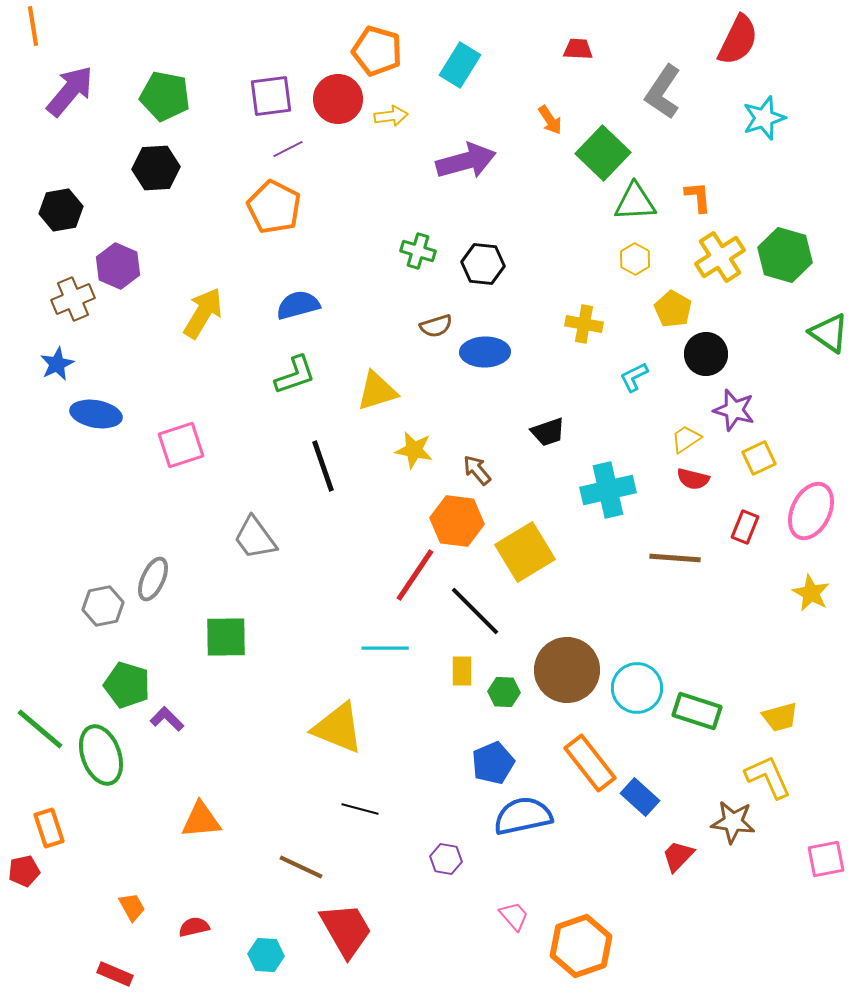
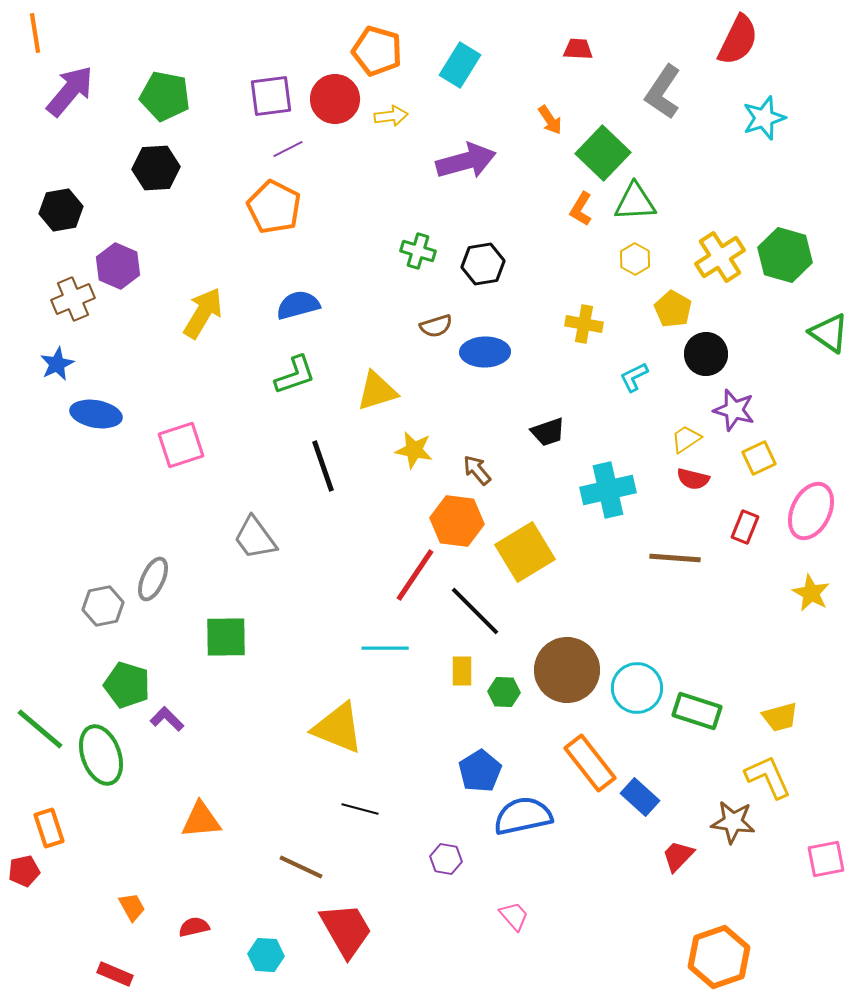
orange line at (33, 26): moved 2 px right, 7 px down
red circle at (338, 99): moved 3 px left
orange L-shape at (698, 197): moved 117 px left, 12 px down; rotated 144 degrees counterclockwise
black hexagon at (483, 264): rotated 15 degrees counterclockwise
blue pentagon at (493, 763): moved 13 px left, 8 px down; rotated 9 degrees counterclockwise
orange hexagon at (581, 946): moved 138 px right, 11 px down
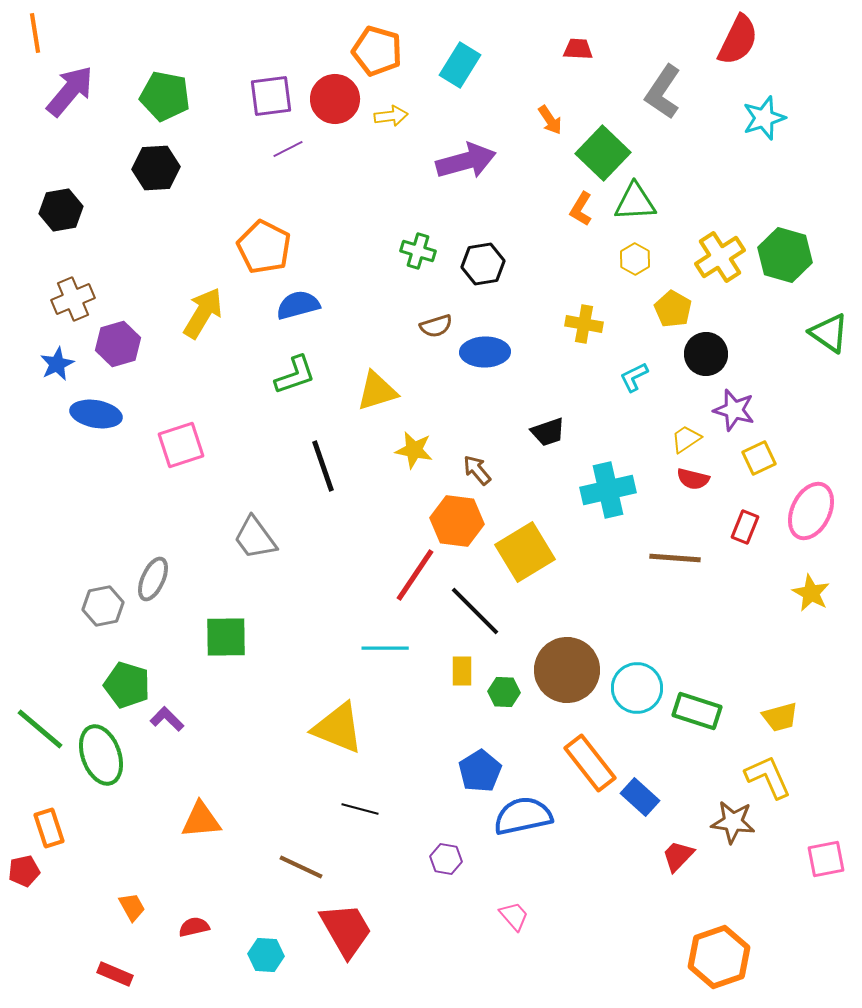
orange pentagon at (274, 207): moved 10 px left, 40 px down
purple hexagon at (118, 266): moved 78 px down; rotated 21 degrees clockwise
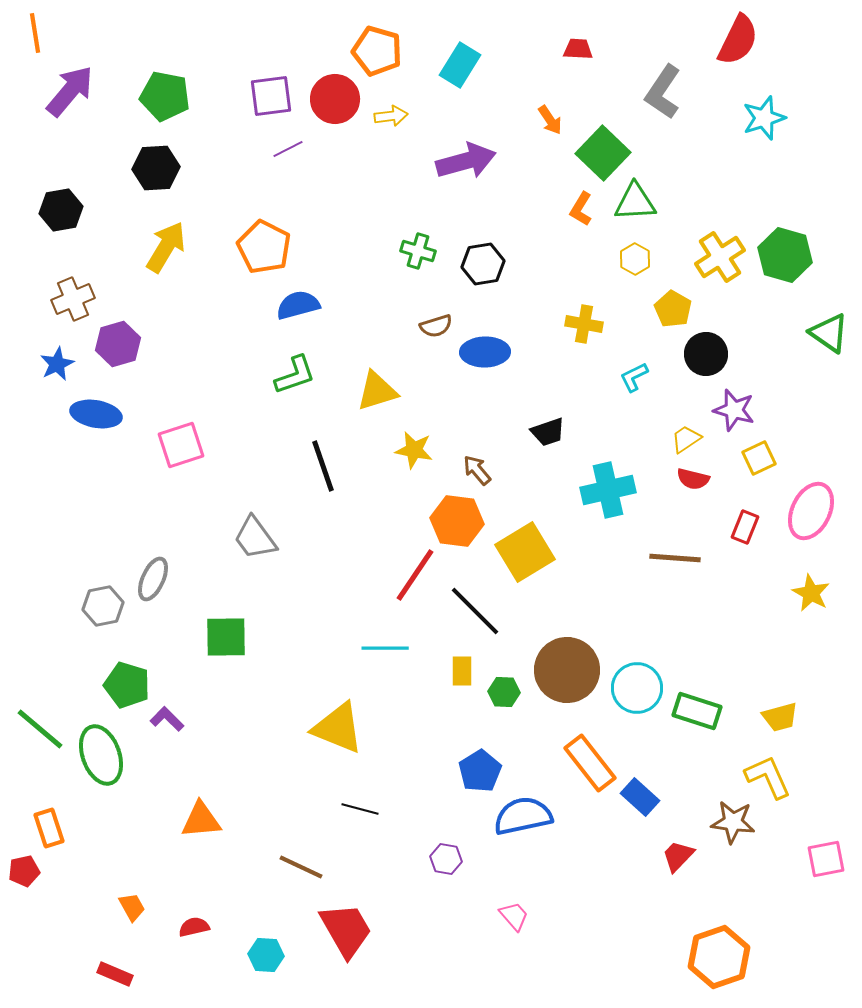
yellow arrow at (203, 313): moved 37 px left, 66 px up
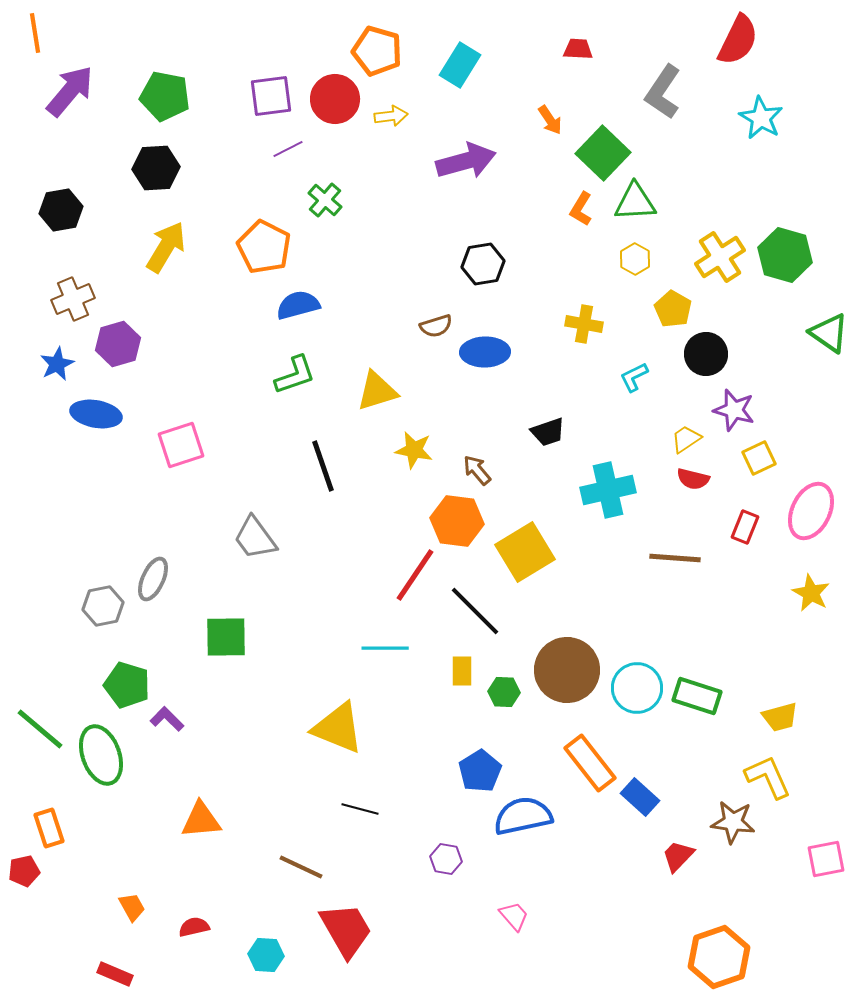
cyan star at (764, 118): moved 3 px left; rotated 24 degrees counterclockwise
green cross at (418, 251): moved 93 px left, 51 px up; rotated 24 degrees clockwise
green rectangle at (697, 711): moved 15 px up
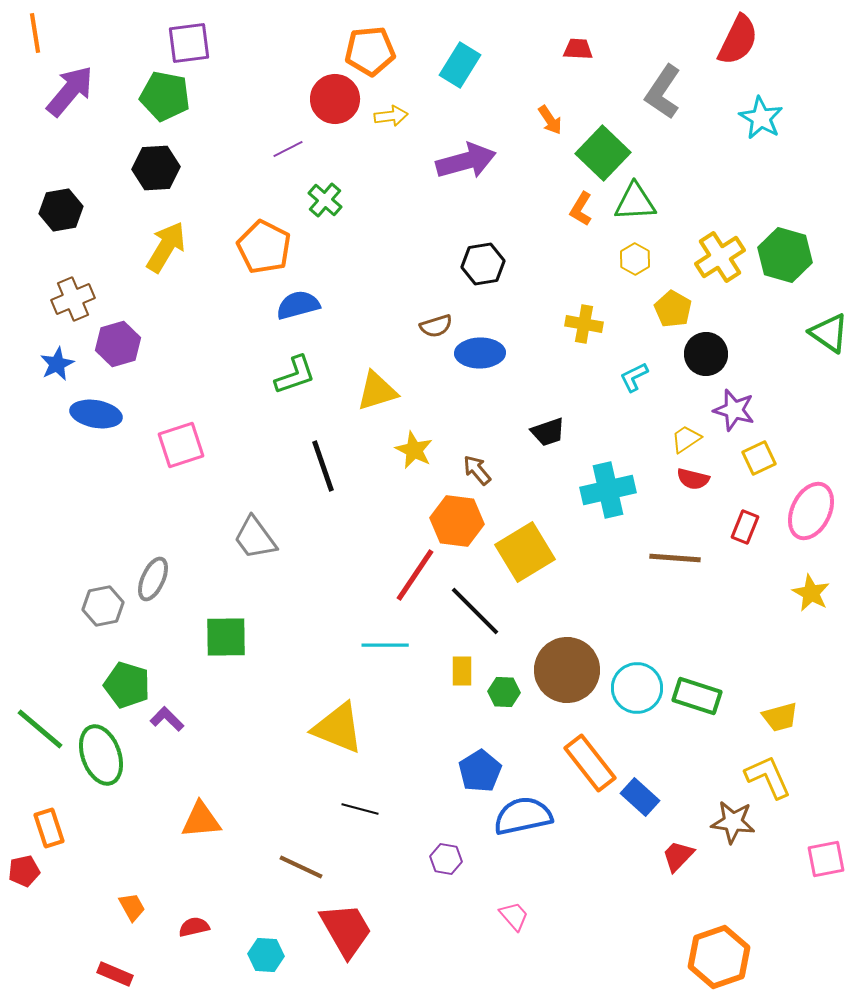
orange pentagon at (377, 51): moved 7 px left; rotated 21 degrees counterclockwise
purple square at (271, 96): moved 82 px left, 53 px up
blue ellipse at (485, 352): moved 5 px left, 1 px down
yellow star at (414, 450): rotated 15 degrees clockwise
cyan line at (385, 648): moved 3 px up
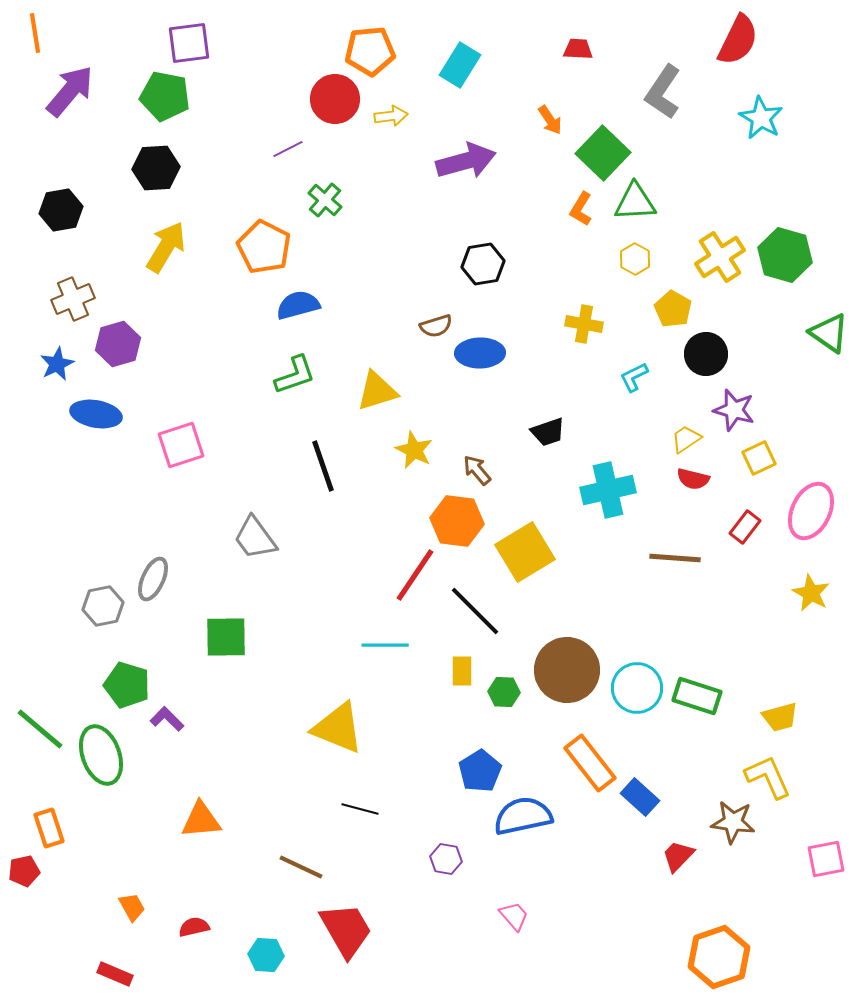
red rectangle at (745, 527): rotated 16 degrees clockwise
